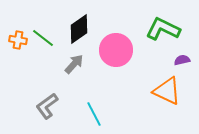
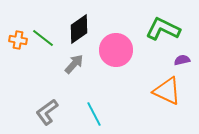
gray L-shape: moved 6 px down
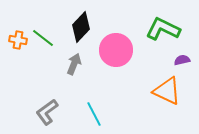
black diamond: moved 2 px right, 2 px up; rotated 12 degrees counterclockwise
gray arrow: rotated 20 degrees counterclockwise
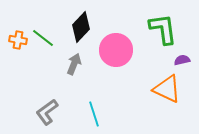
green L-shape: rotated 56 degrees clockwise
orange triangle: moved 2 px up
cyan line: rotated 10 degrees clockwise
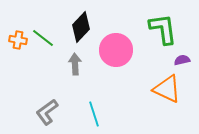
gray arrow: moved 1 px right; rotated 25 degrees counterclockwise
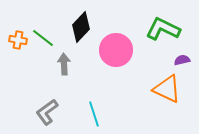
green L-shape: rotated 56 degrees counterclockwise
gray arrow: moved 11 px left
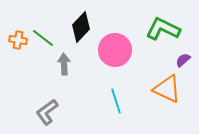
pink circle: moved 1 px left
purple semicircle: moved 1 px right; rotated 28 degrees counterclockwise
cyan line: moved 22 px right, 13 px up
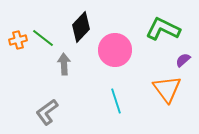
orange cross: rotated 24 degrees counterclockwise
orange triangle: rotated 28 degrees clockwise
